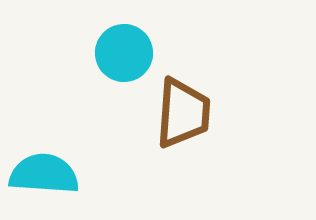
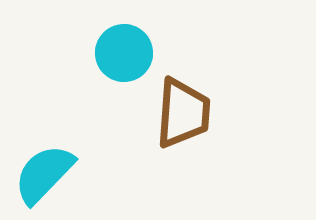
cyan semicircle: rotated 50 degrees counterclockwise
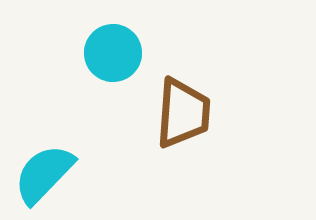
cyan circle: moved 11 px left
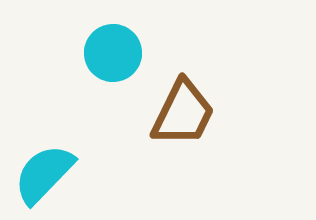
brown trapezoid: rotated 22 degrees clockwise
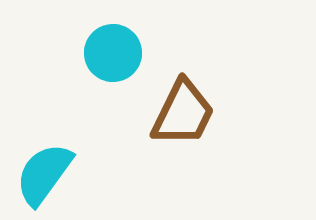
cyan semicircle: rotated 8 degrees counterclockwise
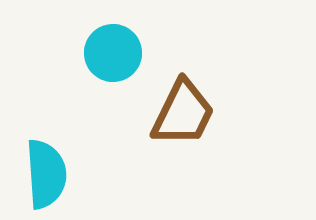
cyan semicircle: moved 2 px right; rotated 140 degrees clockwise
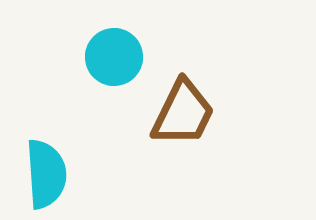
cyan circle: moved 1 px right, 4 px down
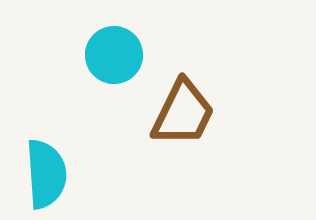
cyan circle: moved 2 px up
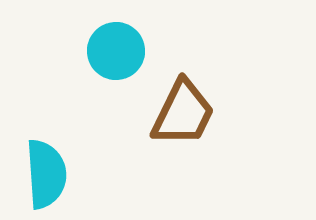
cyan circle: moved 2 px right, 4 px up
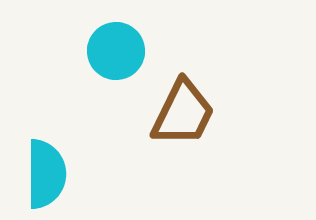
cyan semicircle: rotated 4 degrees clockwise
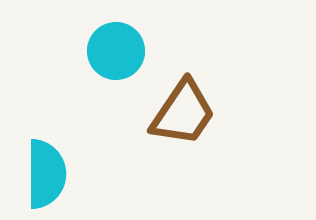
brown trapezoid: rotated 8 degrees clockwise
